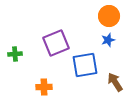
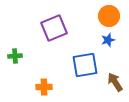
purple square: moved 2 px left, 15 px up
green cross: moved 2 px down
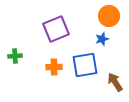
purple square: moved 2 px right, 1 px down
blue star: moved 6 px left, 1 px up
orange cross: moved 10 px right, 20 px up
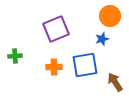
orange circle: moved 1 px right
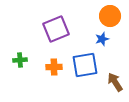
green cross: moved 5 px right, 4 px down
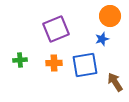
orange cross: moved 4 px up
